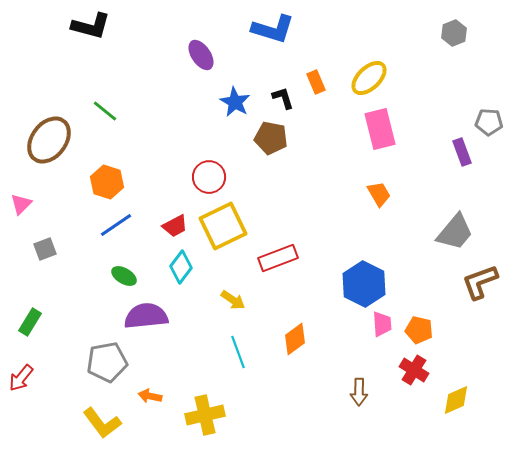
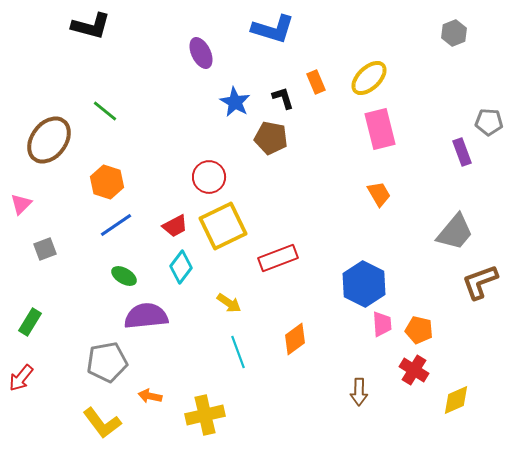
purple ellipse at (201, 55): moved 2 px up; rotated 8 degrees clockwise
yellow arrow at (233, 300): moved 4 px left, 3 px down
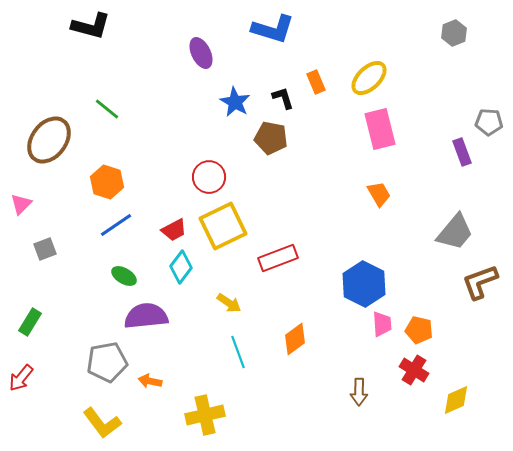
green line at (105, 111): moved 2 px right, 2 px up
red trapezoid at (175, 226): moved 1 px left, 4 px down
orange arrow at (150, 396): moved 15 px up
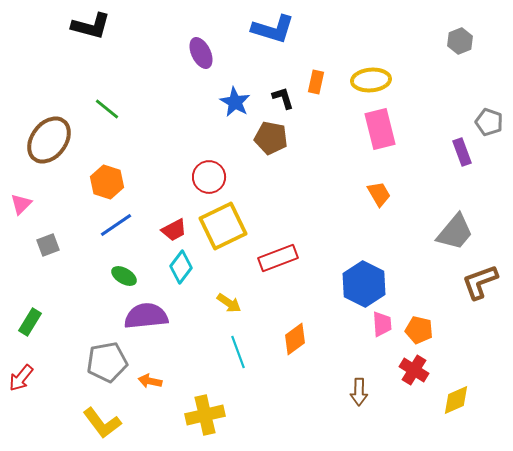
gray hexagon at (454, 33): moved 6 px right, 8 px down
yellow ellipse at (369, 78): moved 2 px right, 2 px down; rotated 39 degrees clockwise
orange rectangle at (316, 82): rotated 35 degrees clockwise
gray pentagon at (489, 122): rotated 16 degrees clockwise
gray square at (45, 249): moved 3 px right, 4 px up
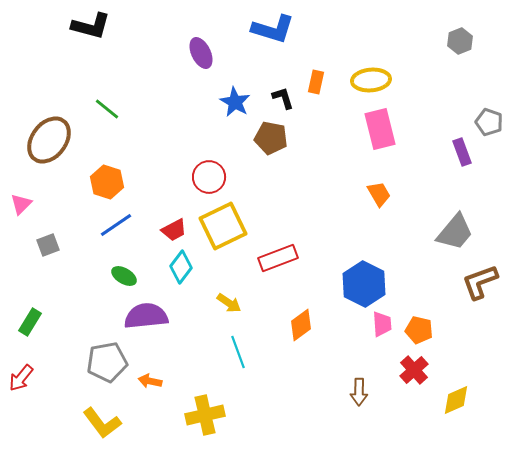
orange diamond at (295, 339): moved 6 px right, 14 px up
red cross at (414, 370): rotated 16 degrees clockwise
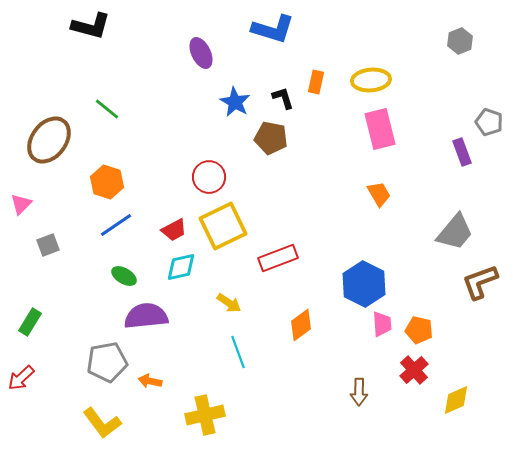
cyan diamond at (181, 267): rotated 40 degrees clockwise
red arrow at (21, 378): rotated 8 degrees clockwise
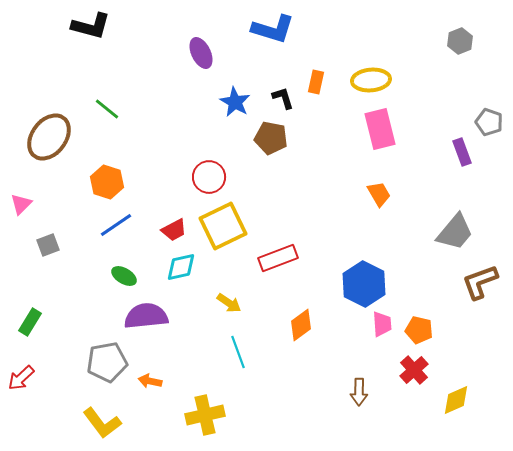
brown ellipse at (49, 140): moved 3 px up
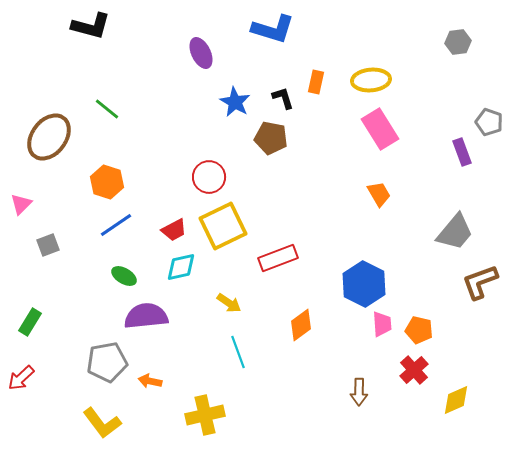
gray hexagon at (460, 41): moved 2 px left, 1 px down; rotated 15 degrees clockwise
pink rectangle at (380, 129): rotated 18 degrees counterclockwise
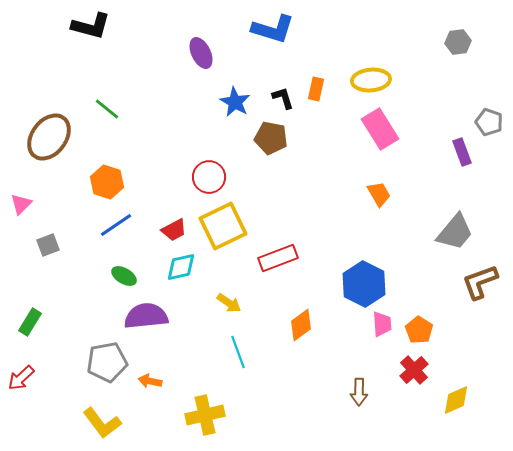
orange rectangle at (316, 82): moved 7 px down
orange pentagon at (419, 330): rotated 20 degrees clockwise
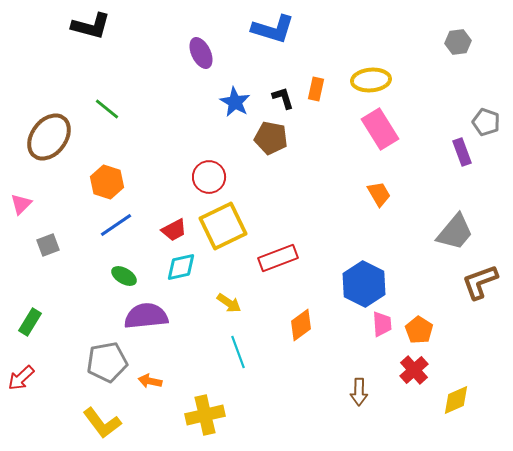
gray pentagon at (489, 122): moved 3 px left
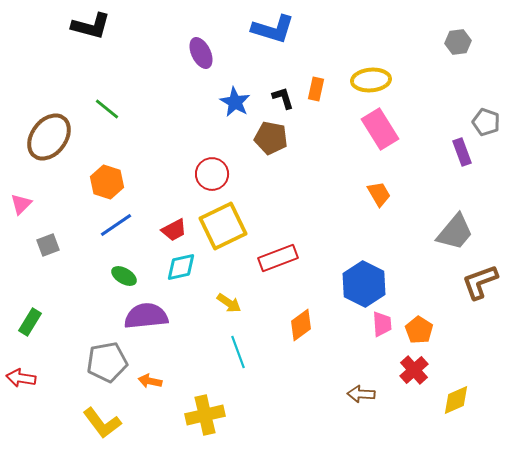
red circle at (209, 177): moved 3 px right, 3 px up
red arrow at (21, 378): rotated 52 degrees clockwise
brown arrow at (359, 392): moved 2 px right, 2 px down; rotated 92 degrees clockwise
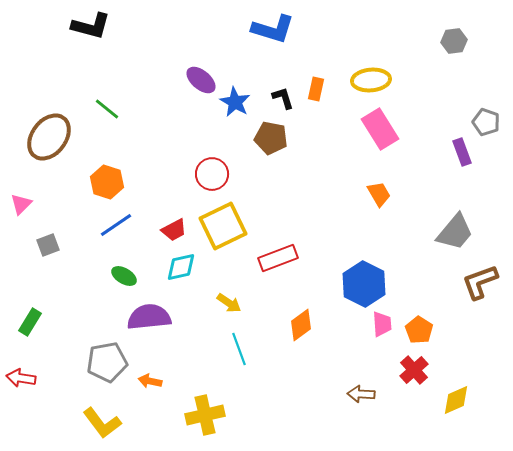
gray hexagon at (458, 42): moved 4 px left, 1 px up
purple ellipse at (201, 53): moved 27 px down; rotated 24 degrees counterclockwise
purple semicircle at (146, 316): moved 3 px right, 1 px down
cyan line at (238, 352): moved 1 px right, 3 px up
